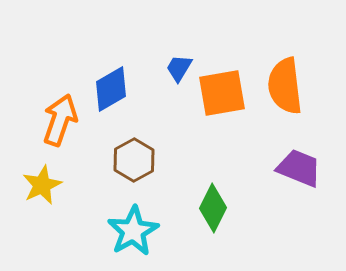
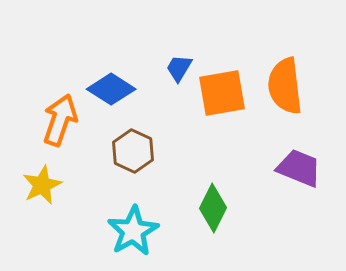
blue diamond: rotated 63 degrees clockwise
brown hexagon: moved 1 px left, 9 px up; rotated 6 degrees counterclockwise
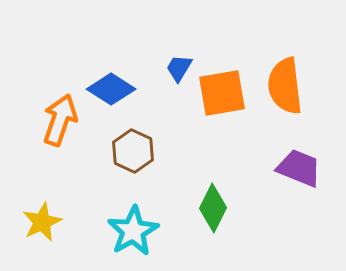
yellow star: moved 37 px down
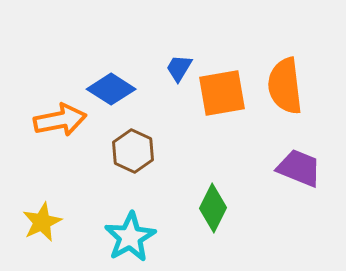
orange arrow: rotated 60 degrees clockwise
cyan star: moved 3 px left, 6 px down
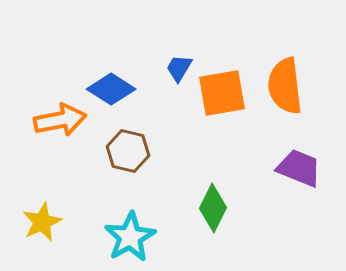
brown hexagon: moved 5 px left; rotated 12 degrees counterclockwise
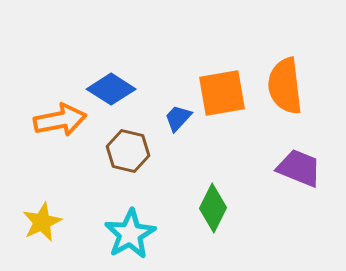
blue trapezoid: moved 1 px left, 50 px down; rotated 12 degrees clockwise
cyan star: moved 3 px up
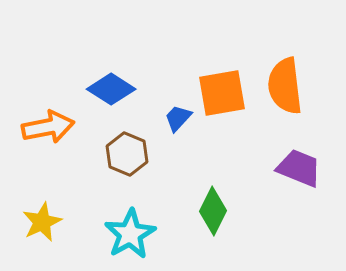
orange arrow: moved 12 px left, 7 px down
brown hexagon: moved 1 px left, 3 px down; rotated 9 degrees clockwise
green diamond: moved 3 px down
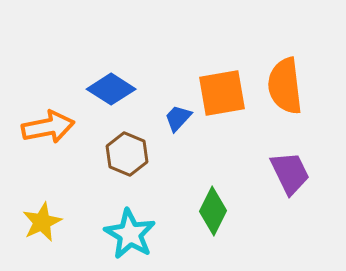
purple trapezoid: moved 9 px left, 5 px down; rotated 42 degrees clockwise
cyan star: rotated 12 degrees counterclockwise
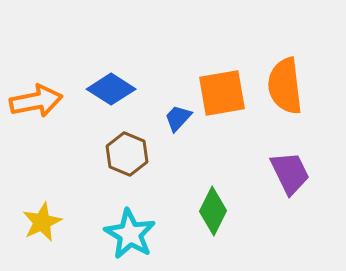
orange arrow: moved 12 px left, 26 px up
